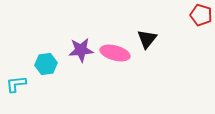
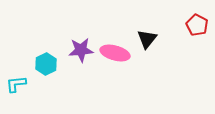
red pentagon: moved 4 px left, 10 px down; rotated 10 degrees clockwise
cyan hexagon: rotated 20 degrees counterclockwise
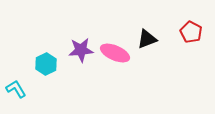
red pentagon: moved 6 px left, 7 px down
black triangle: rotated 30 degrees clockwise
pink ellipse: rotated 8 degrees clockwise
cyan L-shape: moved 5 px down; rotated 65 degrees clockwise
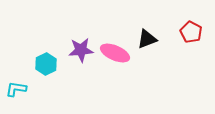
cyan L-shape: rotated 50 degrees counterclockwise
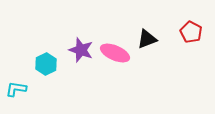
purple star: rotated 25 degrees clockwise
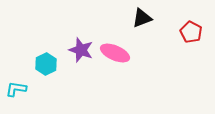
black triangle: moved 5 px left, 21 px up
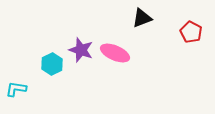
cyan hexagon: moved 6 px right
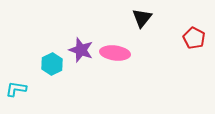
black triangle: rotated 30 degrees counterclockwise
red pentagon: moved 3 px right, 6 px down
pink ellipse: rotated 16 degrees counterclockwise
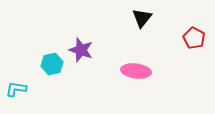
pink ellipse: moved 21 px right, 18 px down
cyan hexagon: rotated 15 degrees clockwise
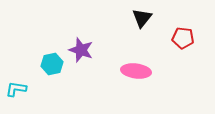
red pentagon: moved 11 px left; rotated 20 degrees counterclockwise
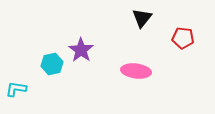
purple star: rotated 15 degrees clockwise
